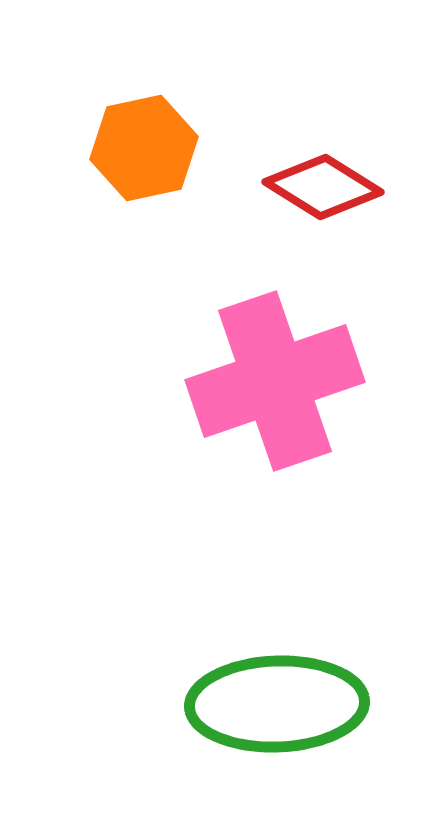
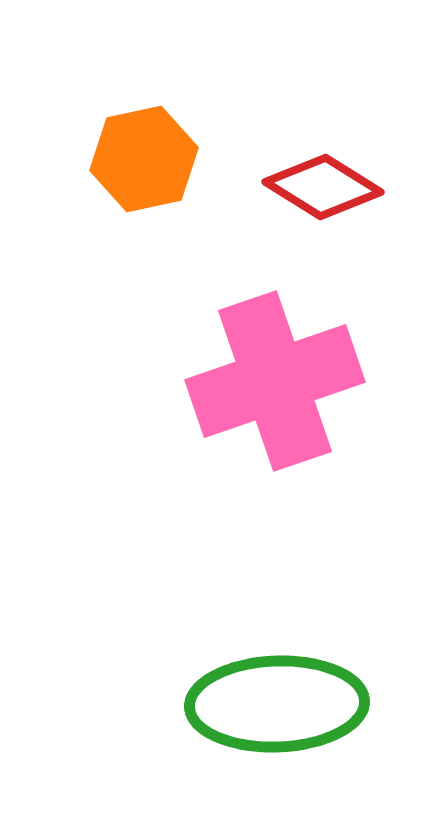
orange hexagon: moved 11 px down
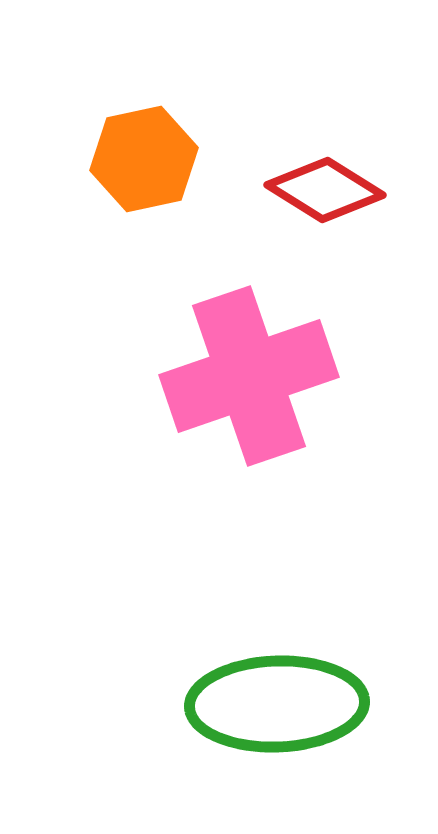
red diamond: moved 2 px right, 3 px down
pink cross: moved 26 px left, 5 px up
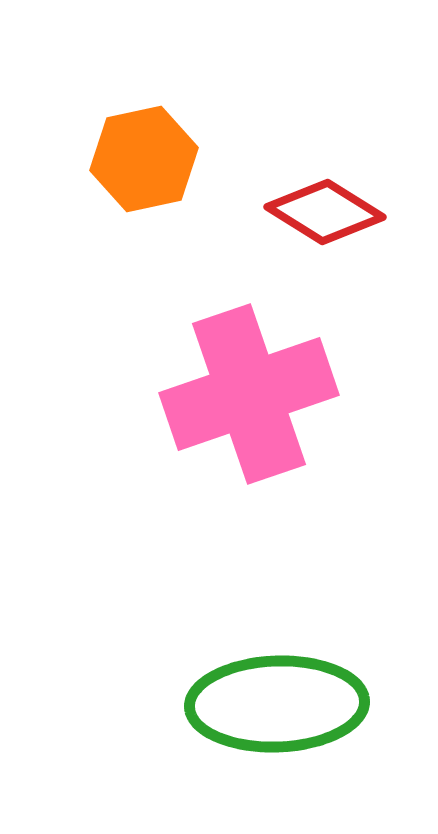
red diamond: moved 22 px down
pink cross: moved 18 px down
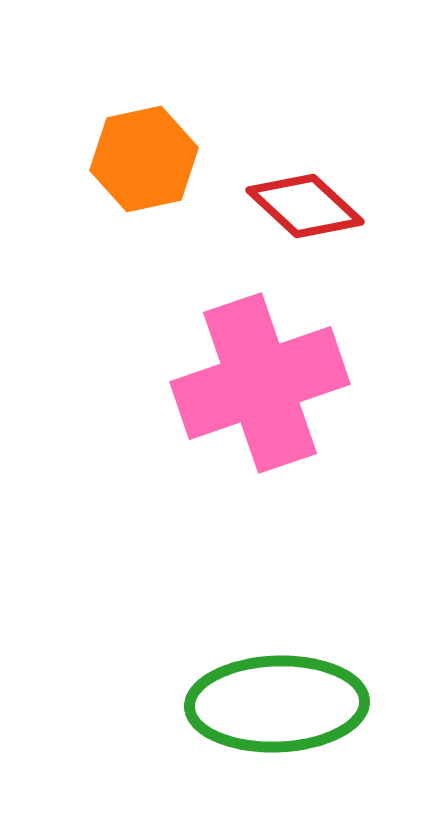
red diamond: moved 20 px left, 6 px up; rotated 11 degrees clockwise
pink cross: moved 11 px right, 11 px up
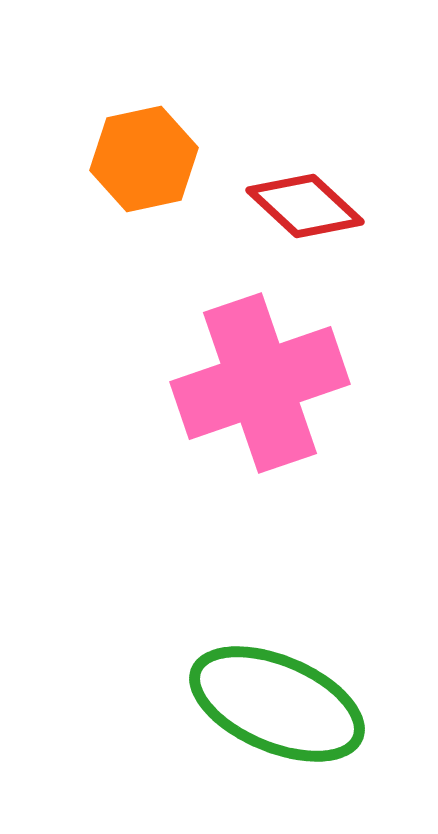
green ellipse: rotated 25 degrees clockwise
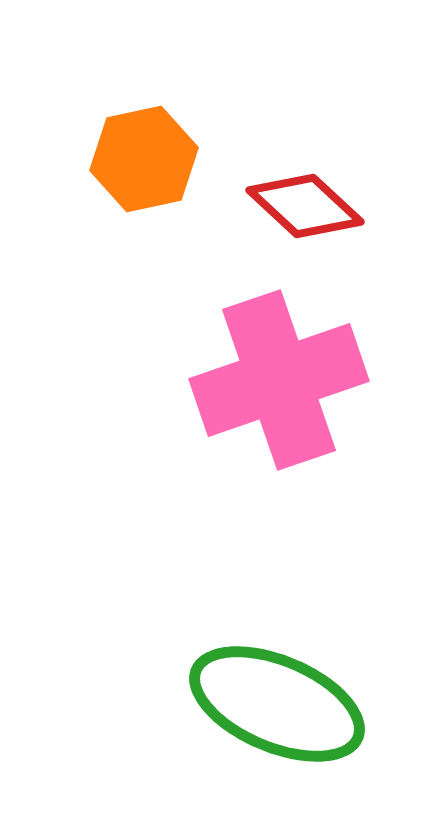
pink cross: moved 19 px right, 3 px up
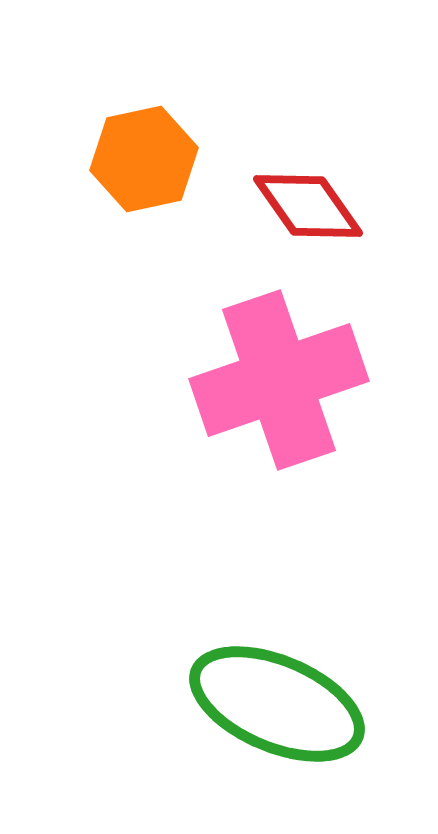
red diamond: moved 3 px right; rotated 12 degrees clockwise
